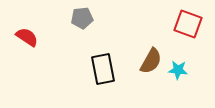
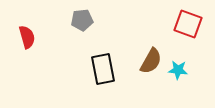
gray pentagon: moved 2 px down
red semicircle: rotated 40 degrees clockwise
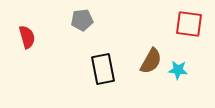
red square: moved 1 px right; rotated 12 degrees counterclockwise
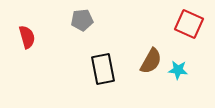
red square: rotated 16 degrees clockwise
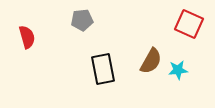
cyan star: rotated 12 degrees counterclockwise
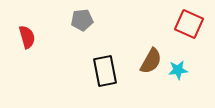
black rectangle: moved 2 px right, 2 px down
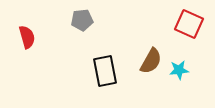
cyan star: moved 1 px right
